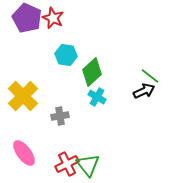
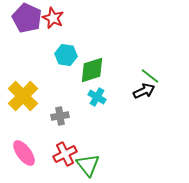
green diamond: moved 2 px up; rotated 24 degrees clockwise
red cross: moved 2 px left, 10 px up
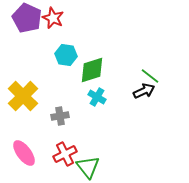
green triangle: moved 2 px down
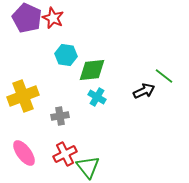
green diamond: rotated 12 degrees clockwise
green line: moved 14 px right
yellow cross: rotated 24 degrees clockwise
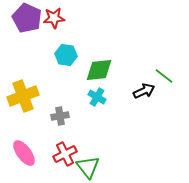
red star: moved 1 px right; rotated 30 degrees counterclockwise
green diamond: moved 7 px right
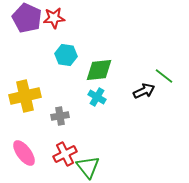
yellow cross: moved 2 px right; rotated 8 degrees clockwise
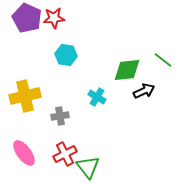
green diamond: moved 28 px right
green line: moved 1 px left, 16 px up
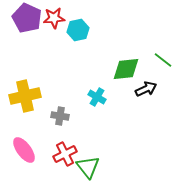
cyan hexagon: moved 12 px right, 25 px up; rotated 20 degrees counterclockwise
green diamond: moved 1 px left, 1 px up
black arrow: moved 2 px right, 2 px up
gray cross: rotated 18 degrees clockwise
pink ellipse: moved 3 px up
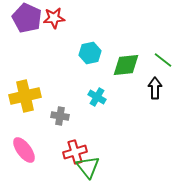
cyan hexagon: moved 12 px right, 23 px down
green diamond: moved 4 px up
black arrow: moved 9 px right, 1 px up; rotated 65 degrees counterclockwise
red cross: moved 10 px right, 2 px up; rotated 10 degrees clockwise
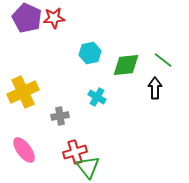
yellow cross: moved 2 px left, 4 px up; rotated 12 degrees counterclockwise
gray cross: rotated 18 degrees counterclockwise
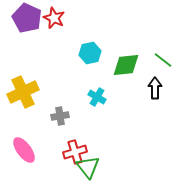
red star: rotated 30 degrees clockwise
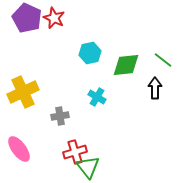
pink ellipse: moved 5 px left, 1 px up
